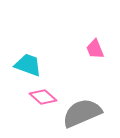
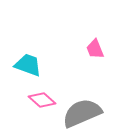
pink diamond: moved 1 px left, 3 px down
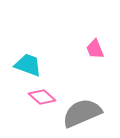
pink diamond: moved 3 px up
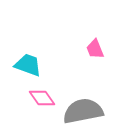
pink diamond: moved 1 px down; rotated 12 degrees clockwise
gray semicircle: moved 1 px right, 2 px up; rotated 12 degrees clockwise
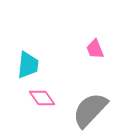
cyan trapezoid: rotated 76 degrees clockwise
gray semicircle: moved 7 px right, 1 px up; rotated 36 degrees counterclockwise
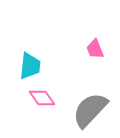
cyan trapezoid: moved 2 px right, 1 px down
